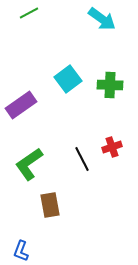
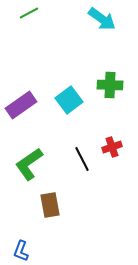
cyan square: moved 1 px right, 21 px down
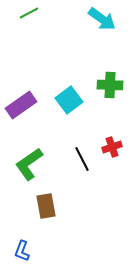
brown rectangle: moved 4 px left, 1 px down
blue L-shape: moved 1 px right
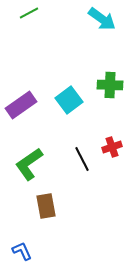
blue L-shape: rotated 135 degrees clockwise
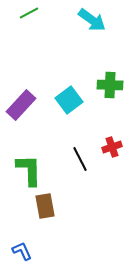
cyan arrow: moved 10 px left, 1 px down
purple rectangle: rotated 12 degrees counterclockwise
black line: moved 2 px left
green L-shape: moved 6 px down; rotated 124 degrees clockwise
brown rectangle: moved 1 px left
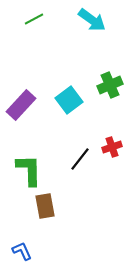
green line: moved 5 px right, 6 px down
green cross: rotated 25 degrees counterclockwise
black line: rotated 65 degrees clockwise
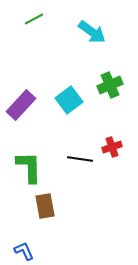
cyan arrow: moved 12 px down
black line: rotated 60 degrees clockwise
green L-shape: moved 3 px up
blue L-shape: moved 2 px right
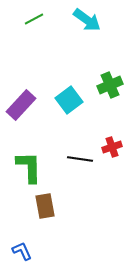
cyan arrow: moved 5 px left, 12 px up
blue L-shape: moved 2 px left
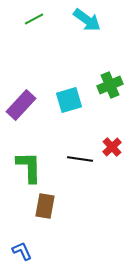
cyan square: rotated 20 degrees clockwise
red cross: rotated 24 degrees counterclockwise
brown rectangle: rotated 20 degrees clockwise
